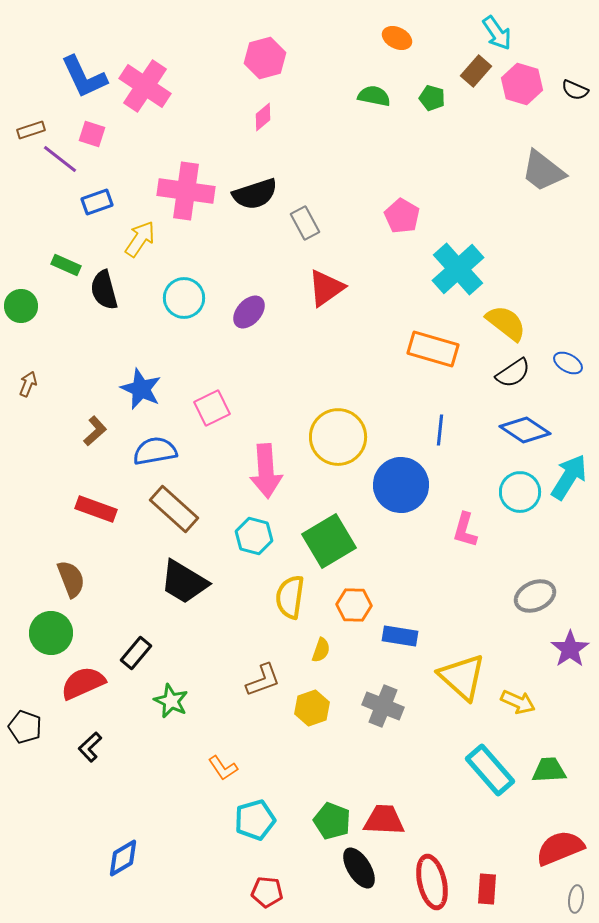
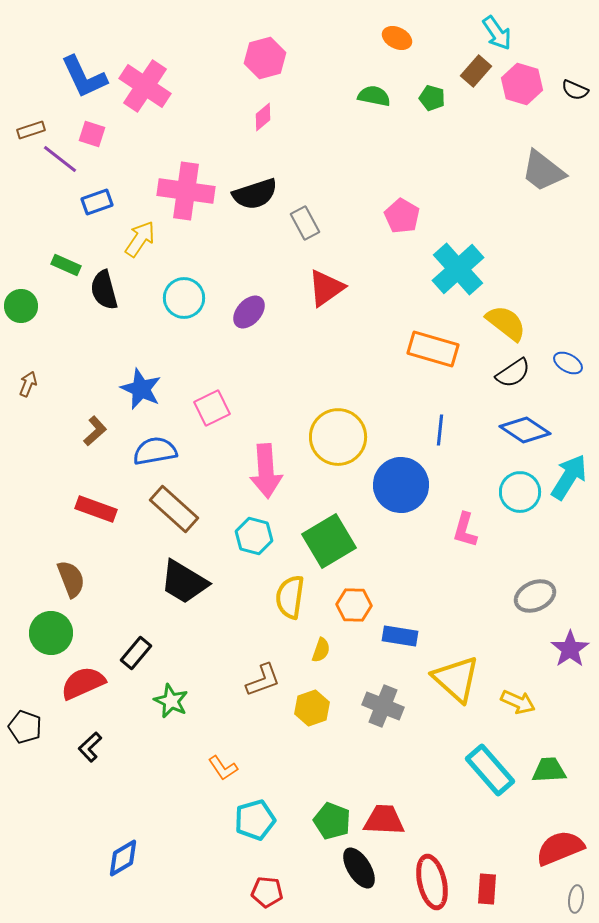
yellow triangle at (462, 677): moved 6 px left, 2 px down
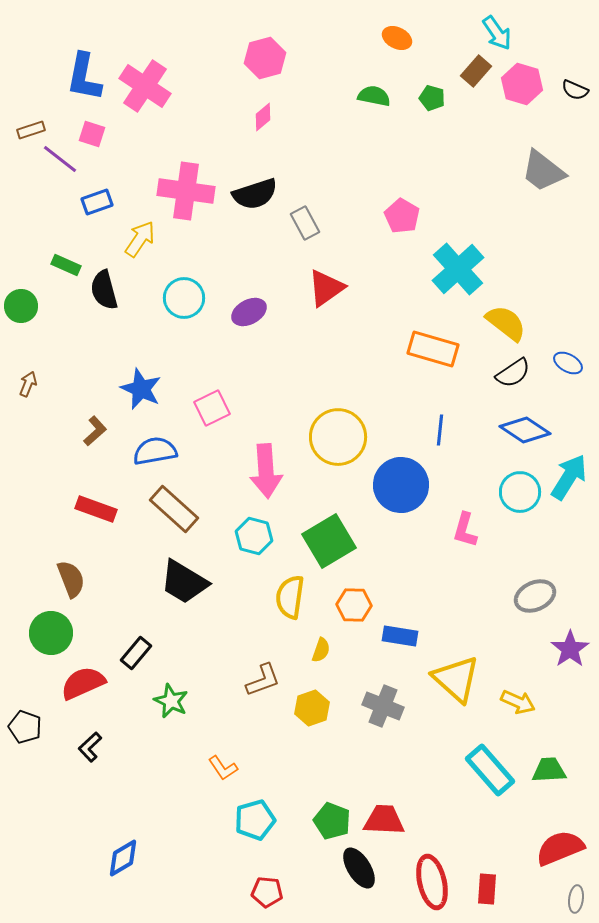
blue L-shape at (84, 77): rotated 36 degrees clockwise
purple ellipse at (249, 312): rotated 20 degrees clockwise
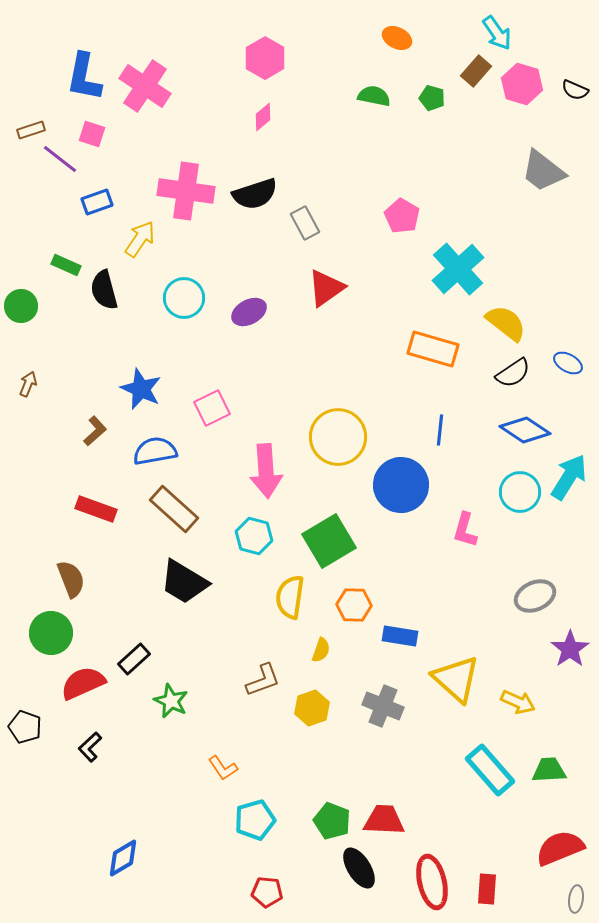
pink hexagon at (265, 58): rotated 15 degrees counterclockwise
black rectangle at (136, 653): moved 2 px left, 6 px down; rotated 8 degrees clockwise
